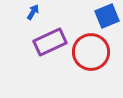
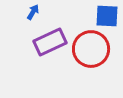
blue square: rotated 25 degrees clockwise
red circle: moved 3 px up
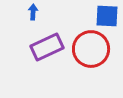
blue arrow: rotated 28 degrees counterclockwise
purple rectangle: moved 3 px left, 5 px down
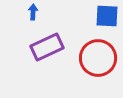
red circle: moved 7 px right, 9 px down
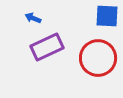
blue arrow: moved 6 px down; rotated 70 degrees counterclockwise
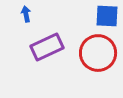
blue arrow: moved 7 px left, 4 px up; rotated 56 degrees clockwise
red circle: moved 5 px up
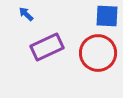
blue arrow: rotated 35 degrees counterclockwise
